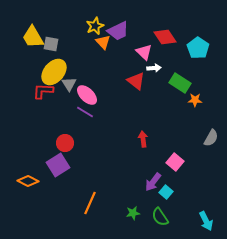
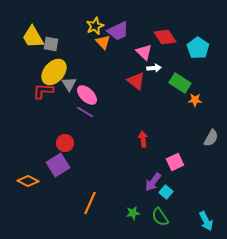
pink square: rotated 24 degrees clockwise
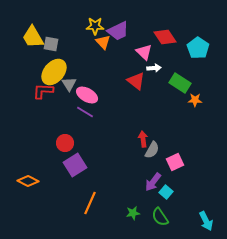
yellow star: rotated 24 degrees clockwise
pink ellipse: rotated 15 degrees counterclockwise
gray semicircle: moved 59 px left, 12 px down
purple square: moved 17 px right
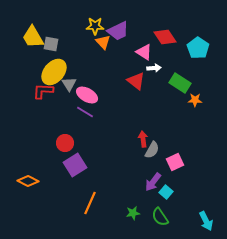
pink triangle: rotated 12 degrees counterclockwise
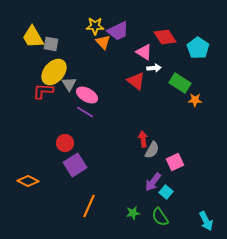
orange line: moved 1 px left, 3 px down
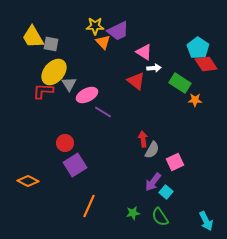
red diamond: moved 41 px right, 27 px down
pink ellipse: rotated 55 degrees counterclockwise
purple line: moved 18 px right
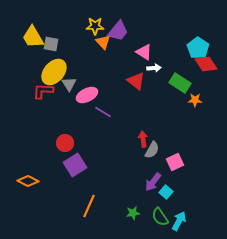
purple trapezoid: rotated 25 degrees counterclockwise
cyan arrow: moved 27 px left; rotated 126 degrees counterclockwise
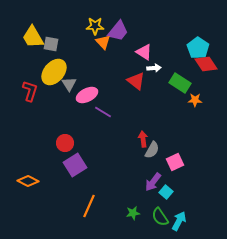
red L-shape: moved 13 px left; rotated 105 degrees clockwise
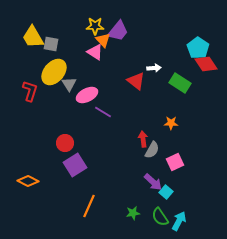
orange triangle: moved 2 px up
pink triangle: moved 49 px left
orange star: moved 24 px left, 23 px down
purple arrow: rotated 84 degrees counterclockwise
